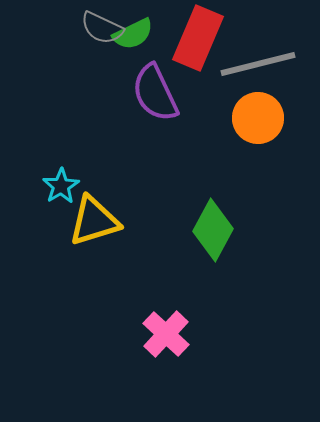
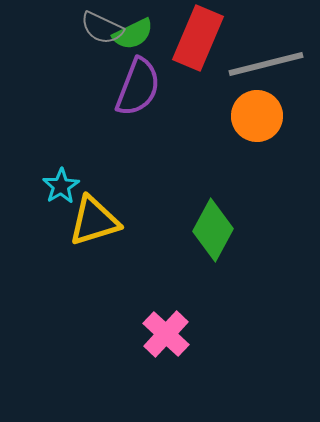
gray line: moved 8 px right
purple semicircle: moved 17 px left, 6 px up; rotated 134 degrees counterclockwise
orange circle: moved 1 px left, 2 px up
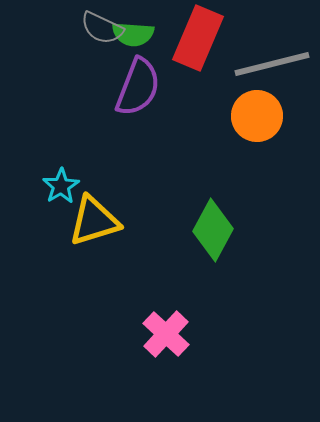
green semicircle: rotated 30 degrees clockwise
gray line: moved 6 px right
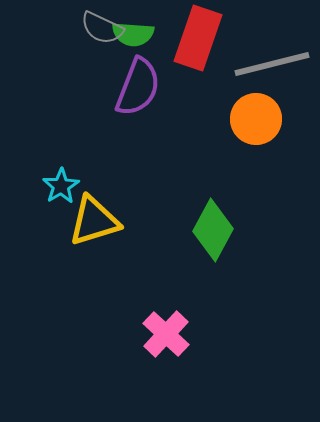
red rectangle: rotated 4 degrees counterclockwise
orange circle: moved 1 px left, 3 px down
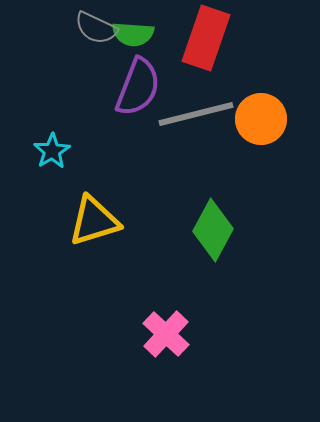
gray semicircle: moved 6 px left
red rectangle: moved 8 px right
gray line: moved 76 px left, 50 px down
orange circle: moved 5 px right
cyan star: moved 9 px left, 35 px up
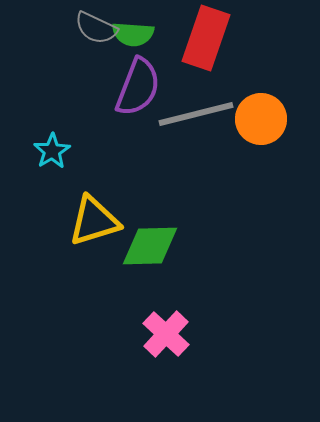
green diamond: moved 63 px left, 16 px down; rotated 60 degrees clockwise
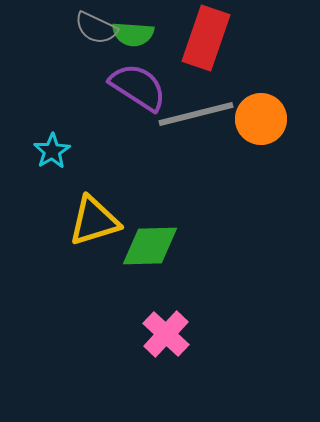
purple semicircle: rotated 78 degrees counterclockwise
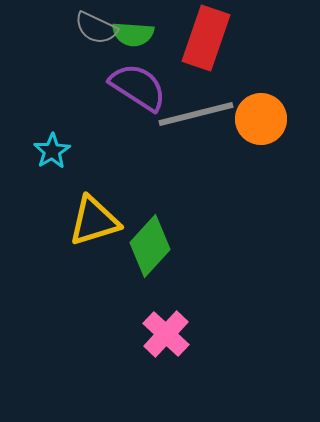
green diamond: rotated 46 degrees counterclockwise
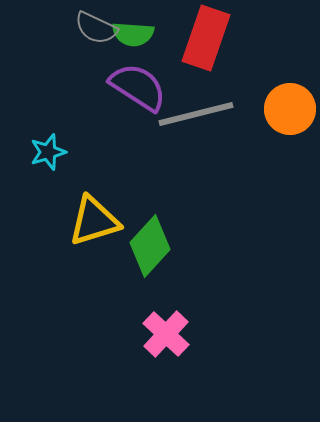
orange circle: moved 29 px right, 10 px up
cyan star: moved 4 px left, 1 px down; rotated 15 degrees clockwise
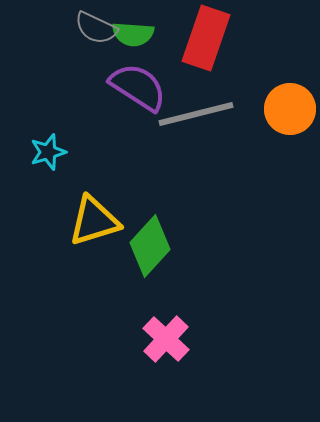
pink cross: moved 5 px down
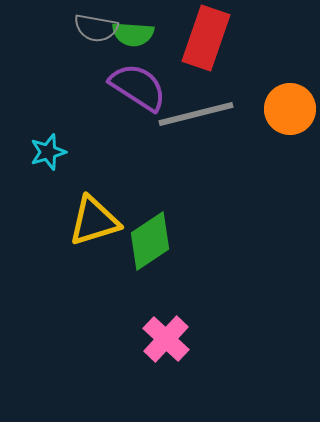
gray semicircle: rotated 15 degrees counterclockwise
green diamond: moved 5 px up; rotated 14 degrees clockwise
